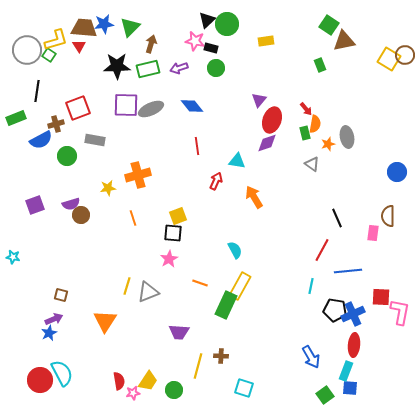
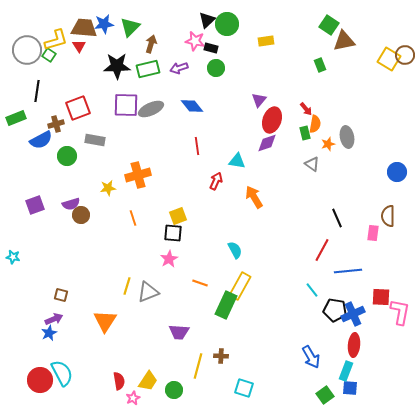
cyan line at (311, 286): moved 1 px right, 4 px down; rotated 49 degrees counterclockwise
pink star at (133, 393): moved 5 px down; rotated 16 degrees counterclockwise
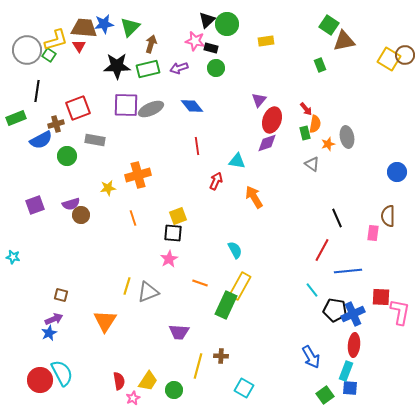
cyan square at (244, 388): rotated 12 degrees clockwise
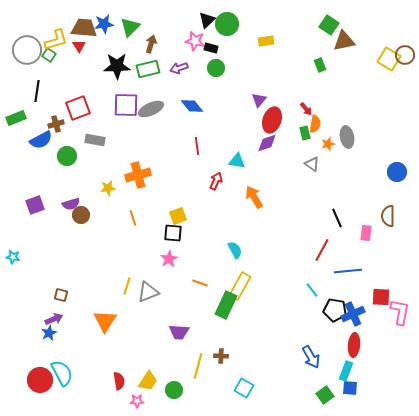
pink rectangle at (373, 233): moved 7 px left
pink star at (133, 398): moved 4 px right, 3 px down; rotated 24 degrees clockwise
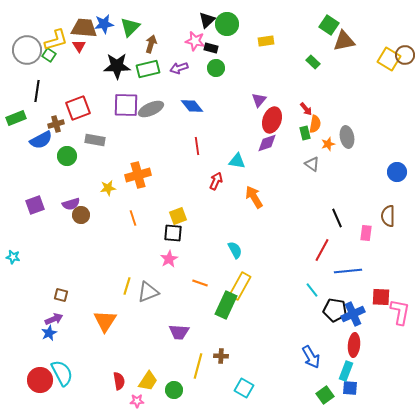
green rectangle at (320, 65): moved 7 px left, 3 px up; rotated 24 degrees counterclockwise
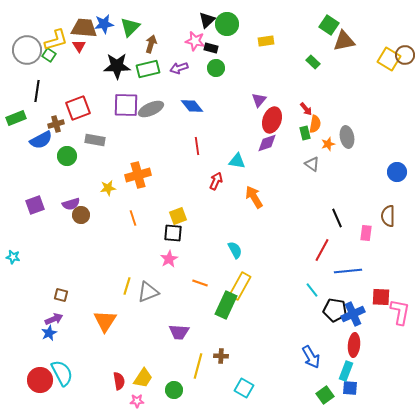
yellow trapezoid at (148, 381): moved 5 px left, 3 px up
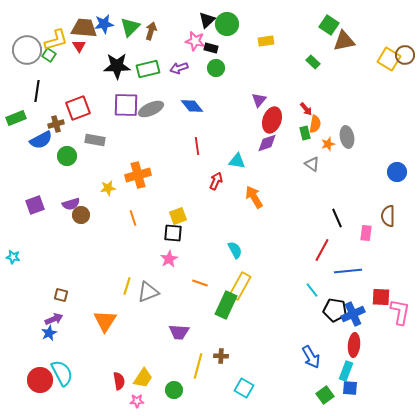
brown arrow at (151, 44): moved 13 px up
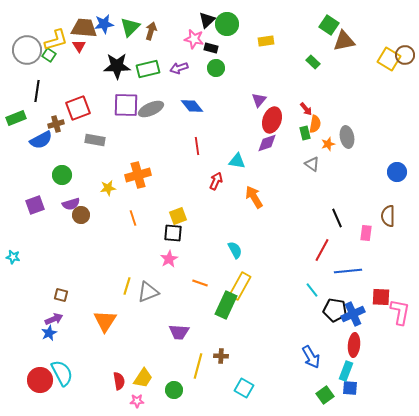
pink star at (195, 41): moved 1 px left, 2 px up
green circle at (67, 156): moved 5 px left, 19 px down
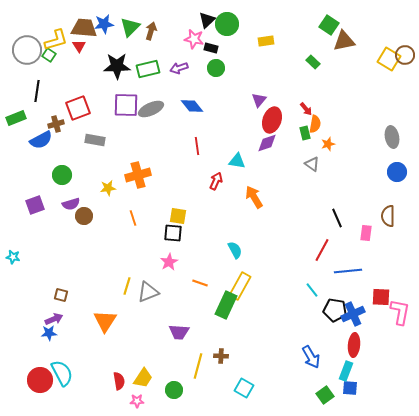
gray ellipse at (347, 137): moved 45 px right
brown circle at (81, 215): moved 3 px right, 1 px down
yellow square at (178, 216): rotated 30 degrees clockwise
pink star at (169, 259): moved 3 px down
blue star at (49, 333): rotated 21 degrees clockwise
